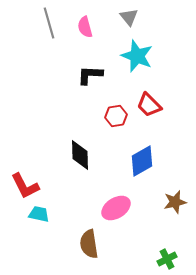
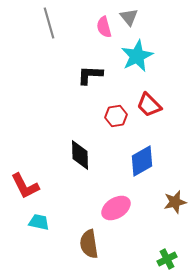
pink semicircle: moved 19 px right
cyan star: rotated 24 degrees clockwise
cyan trapezoid: moved 8 px down
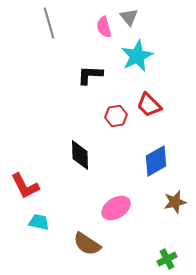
blue diamond: moved 14 px right
brown semicircle: moved 2 px left; rotated 48 degrees counterclockwise
